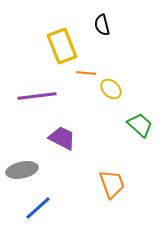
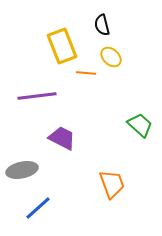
yellow ellipse: moved 32 px up
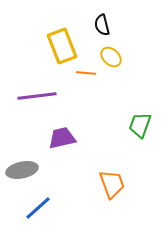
green trapezoid: rotated 112 degrees counterclockwise
purple trapezoid: rotated 40 degrees counterclockwise
